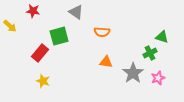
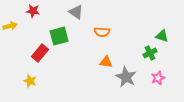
yellow arrow: rotated 56 degrees counterclockwise
green triangle: moved 1 px up
gray star: moved 7 px left, 4 px down; rotated 10 degrees counterclockwise
yellow star: moved 13 px left
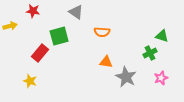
pink star: moved 3 px right
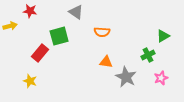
red star: moved 3 px left
green triangle: moved 1 px right; rotated 48 degrees counterclockwise
green cross: moved 2 px left, 2 px down
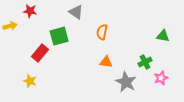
orange semicircle: rotated 98 degrees clockwise
green triangle: rotated 40 degrees clockwise
green cross: moved 3 px left, 7 px down
gray star: moved 5 px down
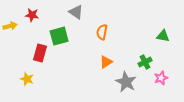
red star: moved 2 px right, 4 px down
red rectangle: rotated 24 degrees counterclockwise
orange triangle: rotated 40 degrees counterclockwise
yellow star: moved 3 px left, 2 px up
